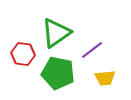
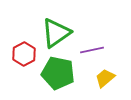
purple line: rotated 25 degrees clockwise
red hexagon: moved 1 px right; rotated 25 degrees clockwise
yellow trapezoid: rotated 145 degrees clockwise
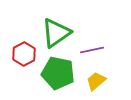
yellow trapezoid: moved 9 px left, 3 px down
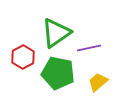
purple line: moved 3 px left, 2 px up
red hexagon: moved 1 px left, 3 px down
yellow trapezoid: moved 2 px right, 1 px down
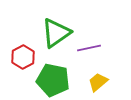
green pentagon: moved 5 px left, 7 px down
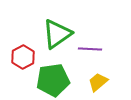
green triangle: moved 1 px right, 1 px down
purple line: moved 1 px right, 1 px down; rotated 15 degrees clockwise
green pentagon: rotated 20 degrees counterclockwise
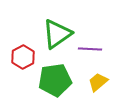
green pentagon: moved 2 px right
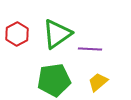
red hexagon: moved 6 px left, 23 px up
green pentagon: moved 1 px left
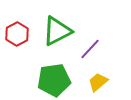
green triangle: moved 3 px up; rotated 8 degrees clockwise
purple line: rotated 50 degrees counterclockwise
